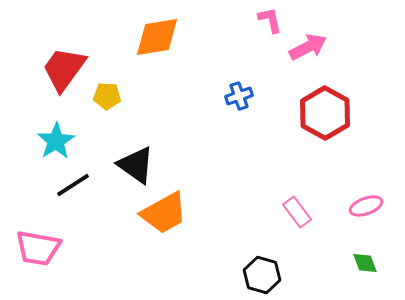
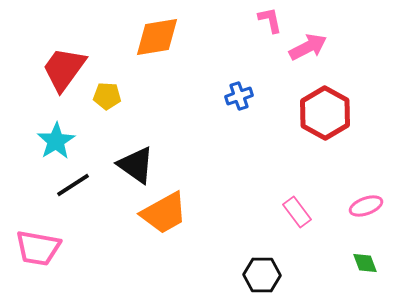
black hexagon: rotated 15 degrees counterclockwise
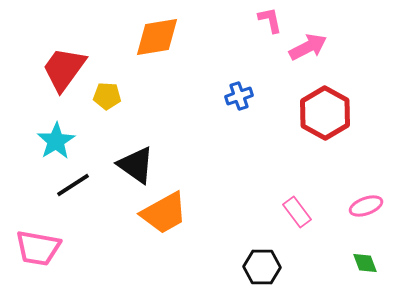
black hexagon: moved 8 px up
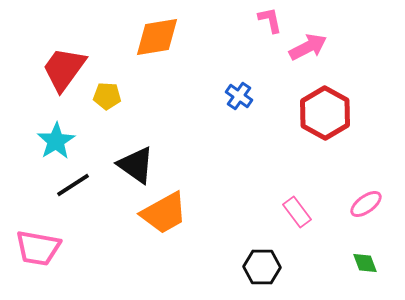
blue cross: rotated 36 degrees counterclockwise
pink ellipse: moved 2 px up; rotated 16 degrees counterclockwise
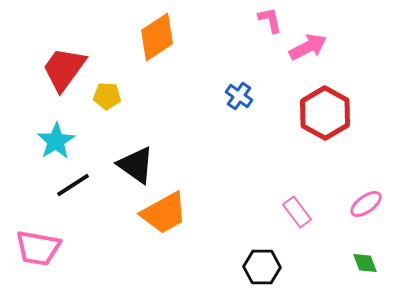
orange diamond: rotated 24 degrees counterclockwise
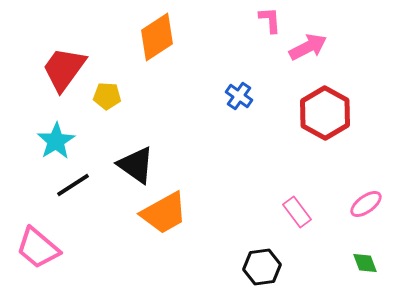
pink L-shape: rotated 8 degrees clockwise
pink trapezoid: rotated 30 degrees clockwise
black hexagon: rotated 9 degrees counterclockwise
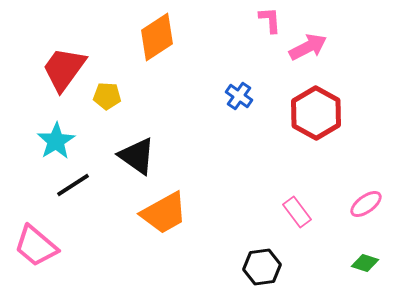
red hexagon: moved 9 px left
black triangle: moved 1 px right, 9 px up
pink trapezoid: moved 2 px left, 2 px up
green diamond: rotated 52 degrees counterclockwise
